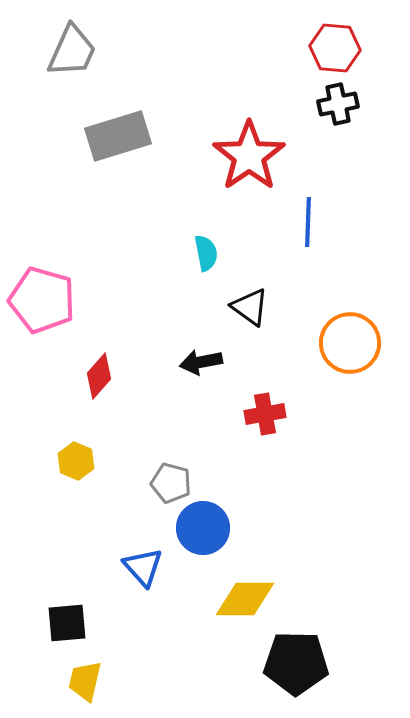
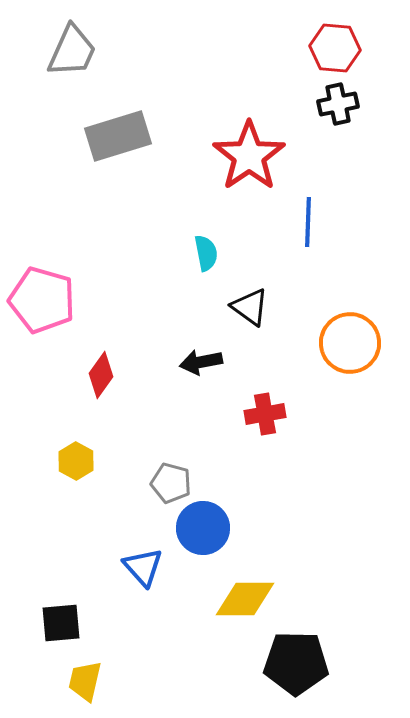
red diamond: moved 2 px right, 1 px up; rotated 6 degrees counterclockwise
yellow hexagon: rotated 6 degrees clockwise
black square: moved 6 px left
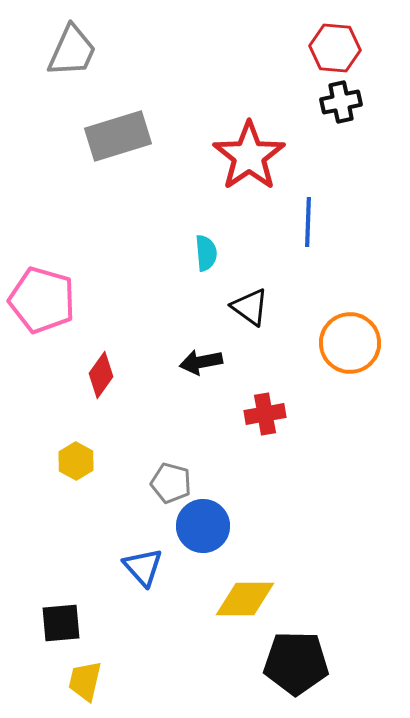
black cross: moved 3 px right, 2 px up
cyan semicircle: rotated 6 degrees clockwise
blue circle: moved 2 px up
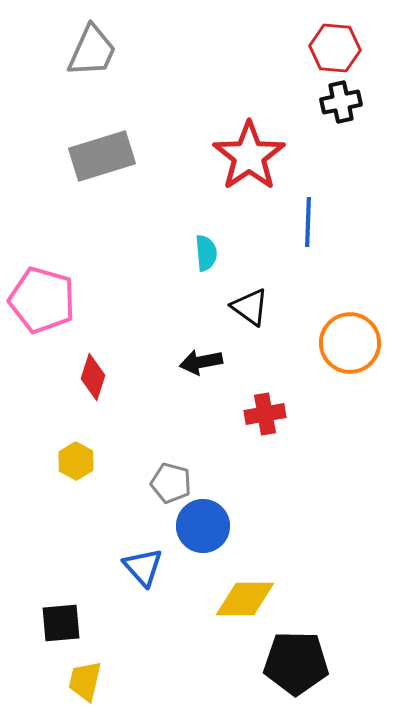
gray trapezoid: moved 20 px right
gray rectangle: moved 16 px left, 20 px down
red diamond: moved 8 px left, 2 px down; rotated 18 degrees counterclockwise
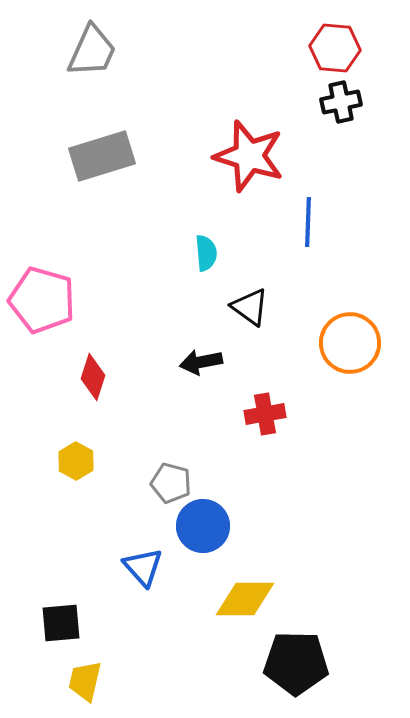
red star: rotated 20 degrees counterclockwise
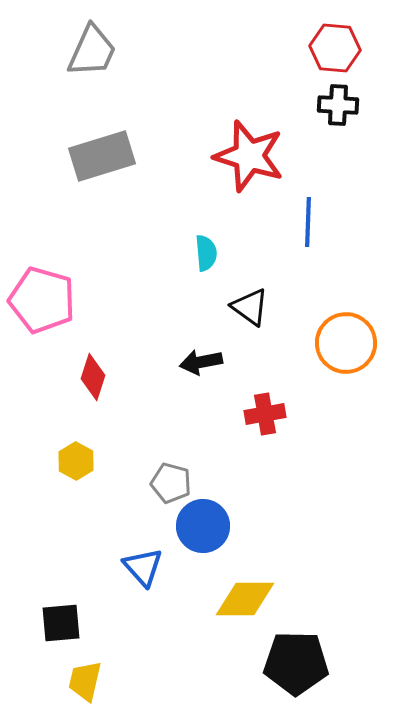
black cross: moved 3 px left, 3 px down; rotated 15 degrees clockwise
orange circle: moved 4 px left
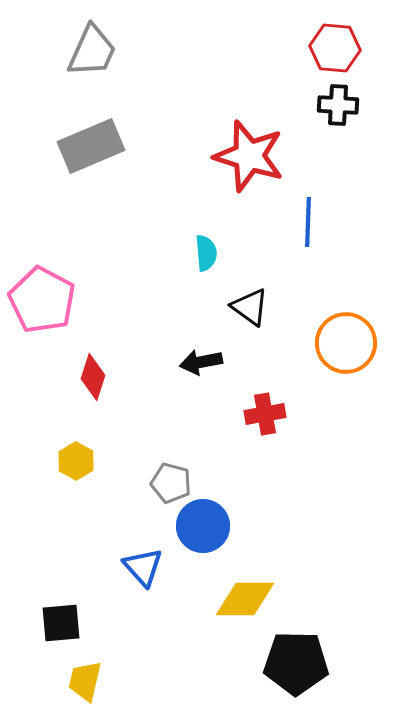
gray rectangle: moved 11 px left, 10 px up; rotated 6 degrees counterclockwise
pink pentagon: rotated 12 degrees clockwise
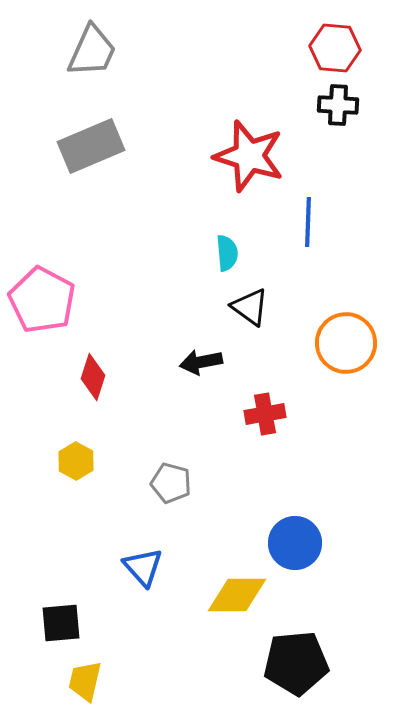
cyan semicircle: moved 21 px right
blue circle: moved 92 px right, 17 px down
yellow diamond: moved 8 px left, 4 px up
black pentagon: rotated 6 degrees counterclockwise
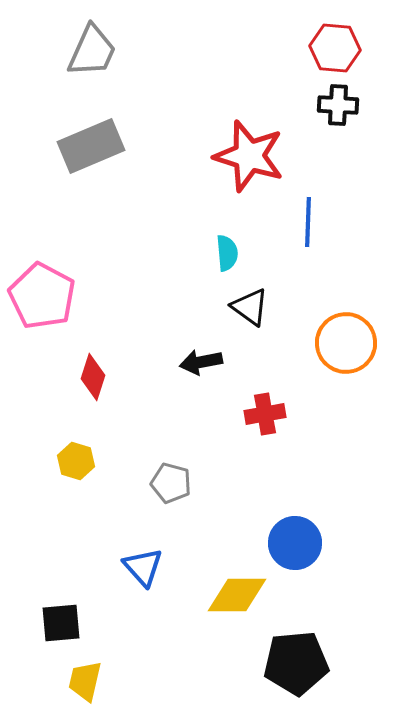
pink pentagon: moved 4 px up
yellow hexagon: rotated 12 degrees counterclockwise
